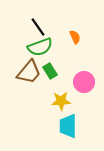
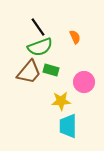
green rectangle: moved 1 px right, 1 px up; rotated 42 degrees counterclockwise
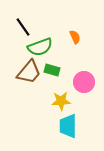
black line: moved 15 px left
green rectangle: moved 1 px right
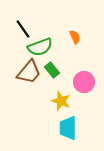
black line: moved 2 px down
green rectangle: rotated 35 degrees clockwise
yellow star: rotated 24 degrees clockwise
cyan trapezoid: moved 2 px down
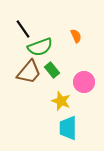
orange semicircle: moved 1 px right, 1 px up
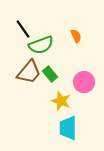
green semicircle: moved 1 px right, 2 px up
green rectangle: moved 2 px left, 4 px down
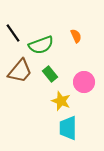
black line: moved 10 px left, 4 px down
brown trapezoid: moved 9 px left, 1 px up
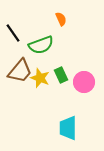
orange semicircle: moved 15 px left, 17 px up
green rectangle: moved 11 px right, 1 px down; rotated 14 degrees clockwise
yellow star: moved 21 px left, 23 px up
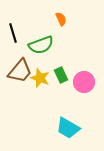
black line: rotated 18 degrees clockwise
cyan trapezoid: rotated 60 degrees counterclockwise
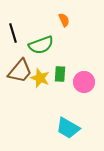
orange semicircle: moved 3 px right, 1 px down
green rectangle: moved 1 px left, 1 px up; rotated 28 degrees clockwise
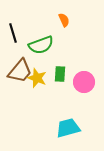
yellow star: moved 3 px left
cyan trapezoid: rotated 135 degrees clockwise
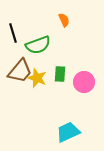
green semicircle: moved 3 px left
cyan trapezoid: moved 4 px down; rotated 10 degrees counterclockwise
